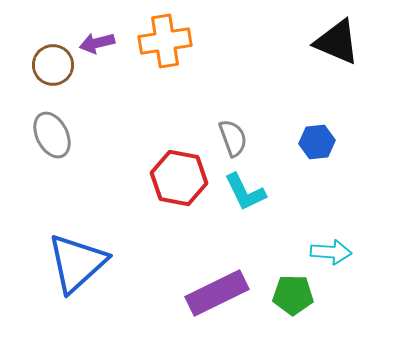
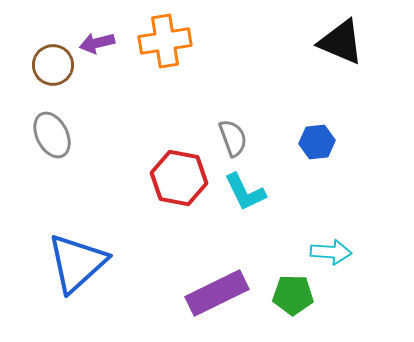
black triangle: moved 4 px right
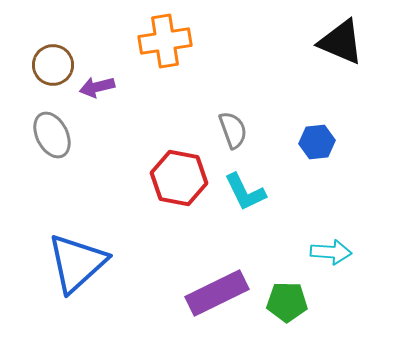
purple arrow: moved 44 px down
gray semicircle: moved 8 px up
green pentagon: moved 6 px left, 7 px down
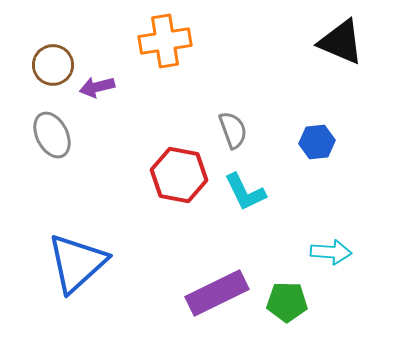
red hexagon: moved 3 px up
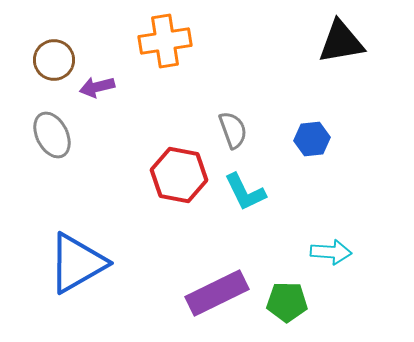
black triangle: rotated 33 degrees counterclockwise
brown circle: moved 1 px right, 5 px up
blue hexagon: moved 5 px left, 3 px up
blue triangle: rotated 12 degrees clockwise
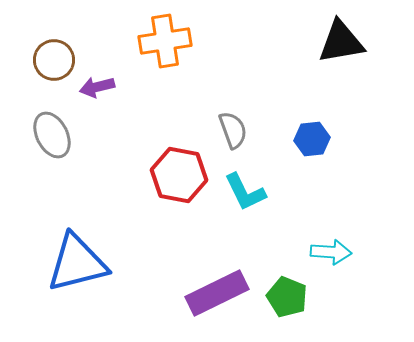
blue triangle: rotated 16 degrees clockwise
green pentagon: moved 5 px up; rotated 21 degrees clockwise
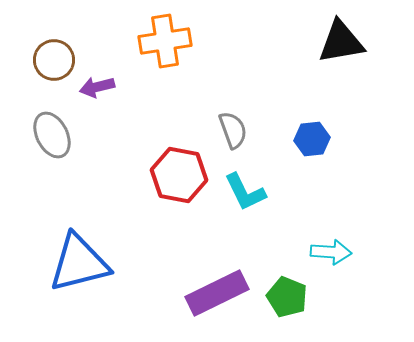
blue triangle: moved 2 px right
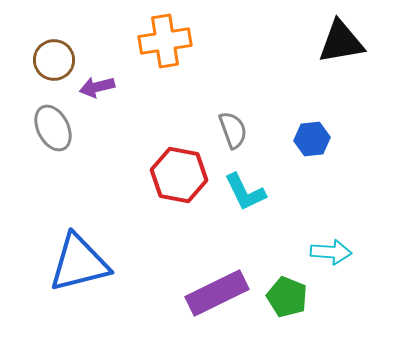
gray ellipse: moved 1 px right, 7 px up
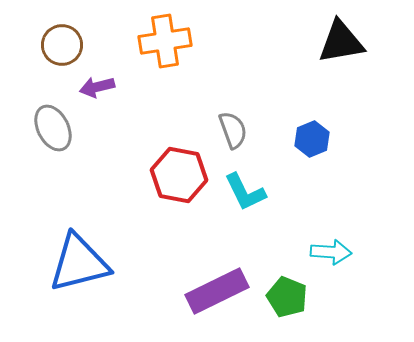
brown circle: moved 8 px right, 15 px up
blue hexagon: rotated 16 degrees counterclockwise
purple rectangle: moved 2 px up
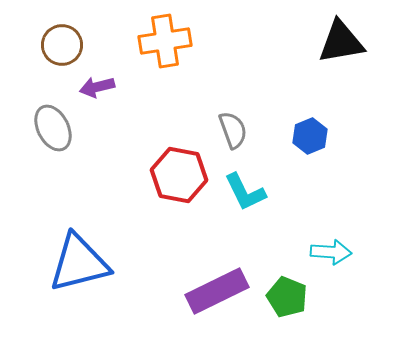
blue hexagon: moved 2 px left, 3 px up
